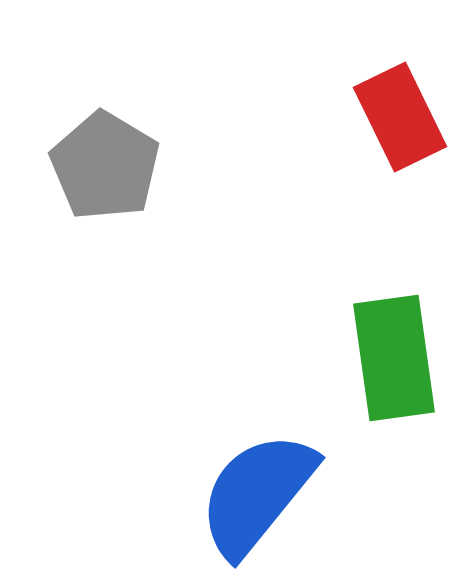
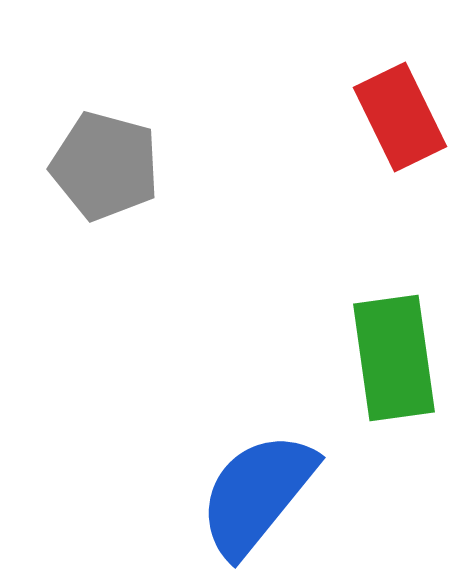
gray pentagon: rotated 16 degrees counterclockwise
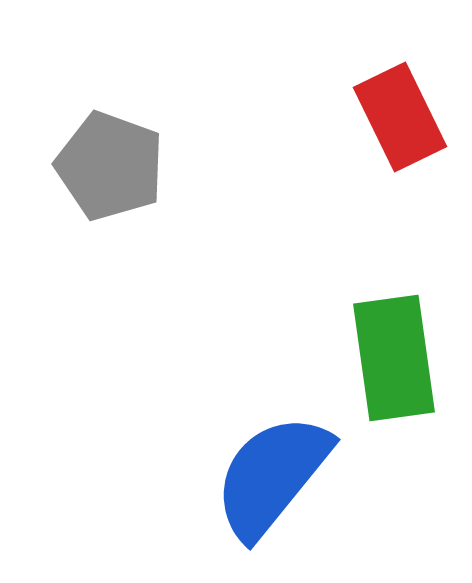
gray pentagon: moved 5 px right; rotated 5 degrees clockwise
blue semicircle: moved 15 px right, 18 px up
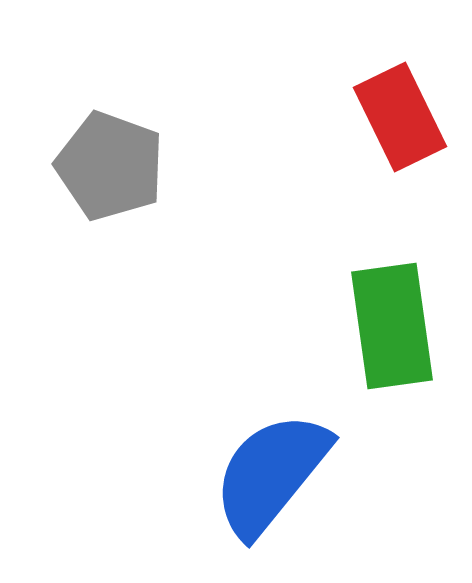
green rectangle: moved 2 px left, 32 px up
blue semicircle: moved 1 px left, 2 px up
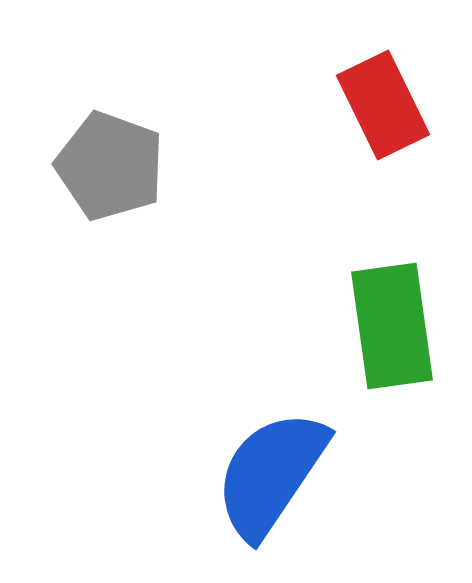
red rectangle: moved 17 px left, 12 px up
blue semicircle: rotated 5 degrees counterclockwise
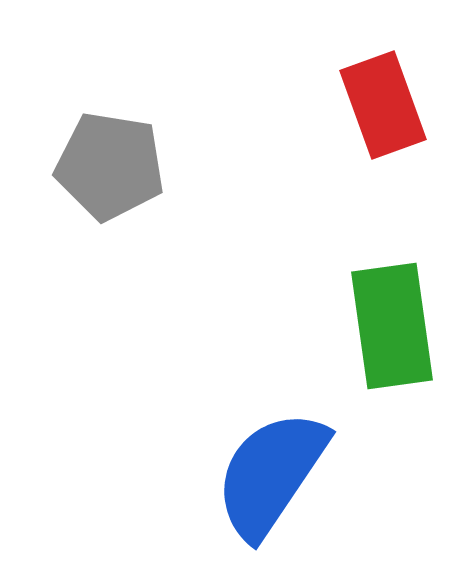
red rectangle: rotated 6 degrees clockwise
gray pentagon: rotated 11 degrees counterclockwise
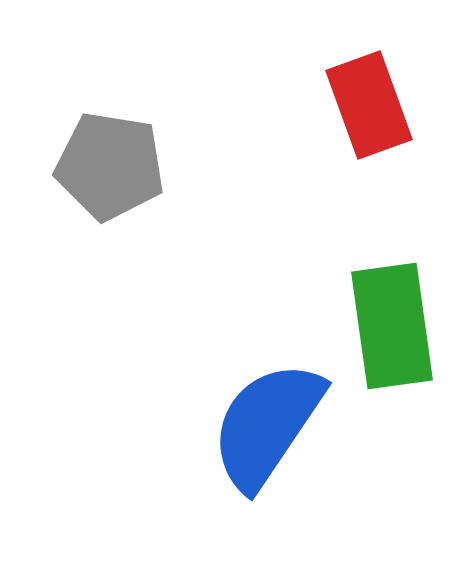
red rectangle: moved 14 px left
blue semicircle: moved 4 px left, 49 px up
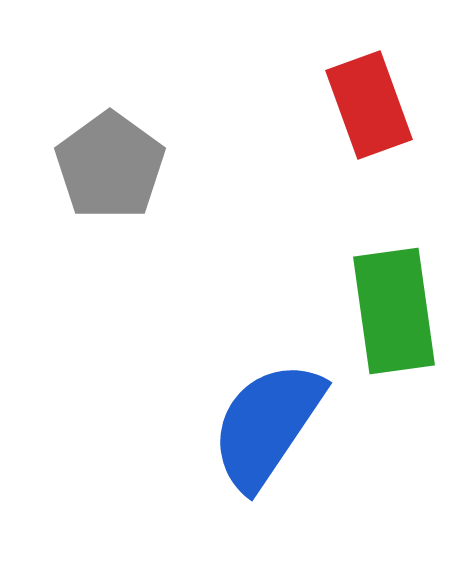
gray pentagon: rotated 27 degrees clockwise
green rectangle: moved 2 px right, 15 px up
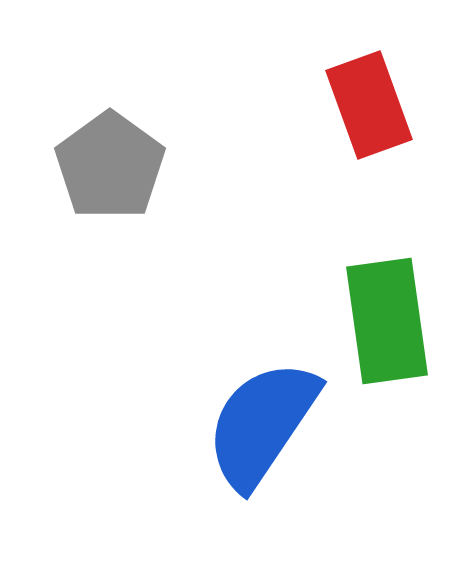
green rectangle: moved 7 px left, 10 px down
blue semicircle: moved 5 px left, 1 px up
